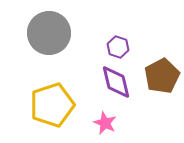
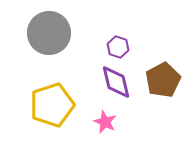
brown pentagon: moved 1 px right, 4 px down
pink star: moved 1 px up
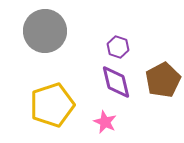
gray circle: moved 4 px left, 2 px up
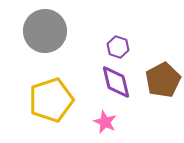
yellow pentagon: moved 1 px left, 5 px up
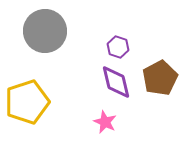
brown pentagon: moved 3 px left, 2 px up
yellow pentagon: moved 24 px left, 2 px down
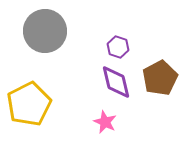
yellow pentagon: moved 2 px right, 2 px down; rotated 9 degrees counterclockwise
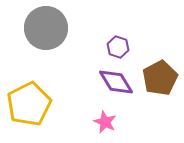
gray circle: moved 1 px right, 3 px up
purple diamond: rotated 18 degrees counterclockwise
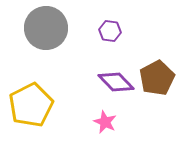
purple hexagon: moved 8 px left, 16 px up; rotated 10 degrees counterclockwise
brown pentagon: moved 3 px left
purple diamond: rotated 12 degrees counterclockwise
yellow pentagon: moved 2 px right, 1 px down
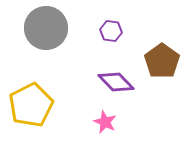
purple hexagon: moved 1 px right
brown pentagon: moved 5 px right, 17 px up; rotated 8 degrees counterclockwise
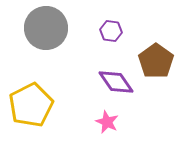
brown pentagon: moved 6 px left
purple diamond: rotated 9 degrees clockwise
pink star: moved 2 px right
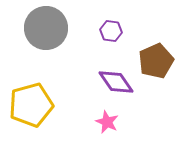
brown pentagon: rotated 12 degrees clockwise
yellow pentagon: rotated 12 degrees clockwise
